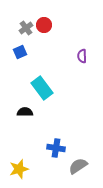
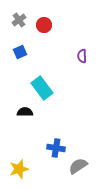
gray cross: moved 7 px left, 8 px up
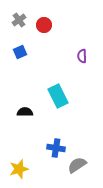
cyan rectangle: moved 16 px right, 8 px down; rotated 10 degrees clockwise
gray semicircle: moved 1 px left, 1 px up
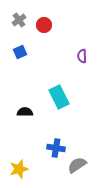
cyan rectangle: moved 1 px right, 1 px down
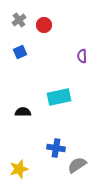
cyan rectangle: rotated 75 degrees counterclockwise
black semicircle: moved 2 px left
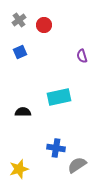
purple semicircle: rotated 16 degrees counterclockwise
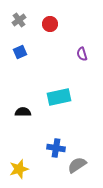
red circle: moved 6 px right, 1 px up
purple semicircle: moved 2 px up
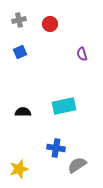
gray cross: rotated 24 degrees clockwise
cyan rectangle: moved 5 px right, 9 px down
